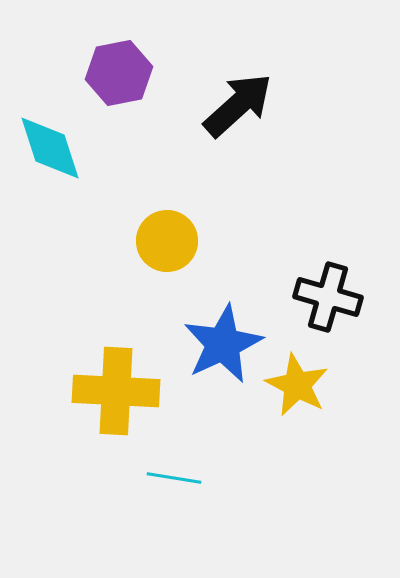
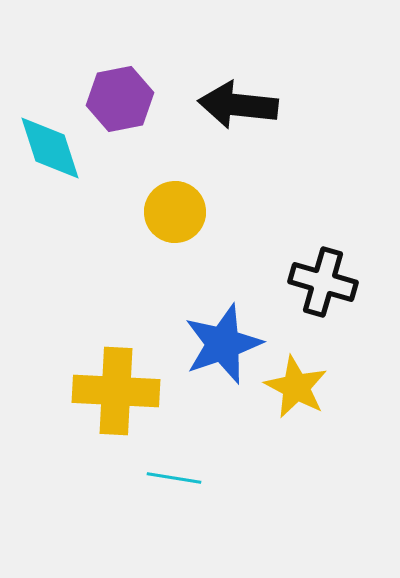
purple hexagon: moved 1 px right, 26 px down
black arrow: rotated 132 degrees counterclockwise
yellow circle: moved 8 px right, 29 px up
black cross: moved 5 px left, 15 px up
blue star: rotated 6 degrees clockwise
yellow star: moved 1 px left, 2 px down
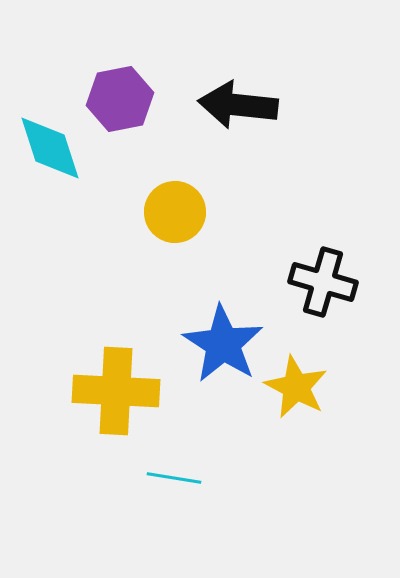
blue star: rotated 20 degrees counterclockwise
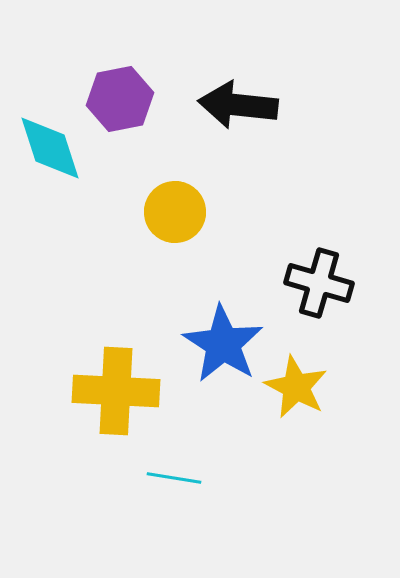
black cross: moved 4 px left, 1 px down
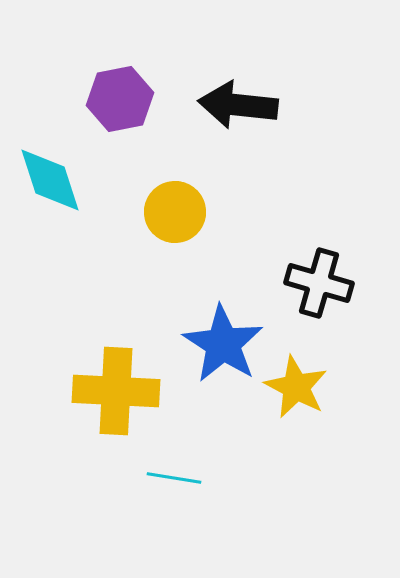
cyan diamond: moved 32 px down
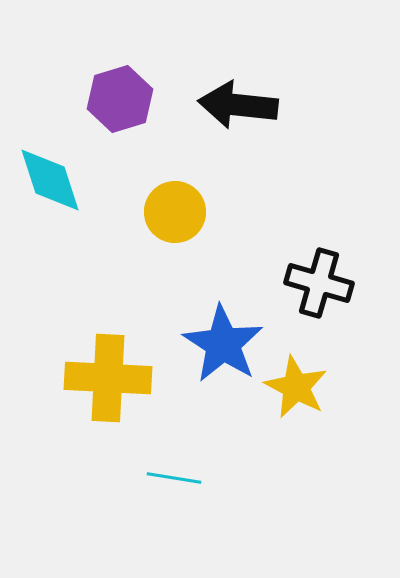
purple hexagon: rotated 6 degrees counterclockwise
yellow cross: moved 8 px left, 13 px up
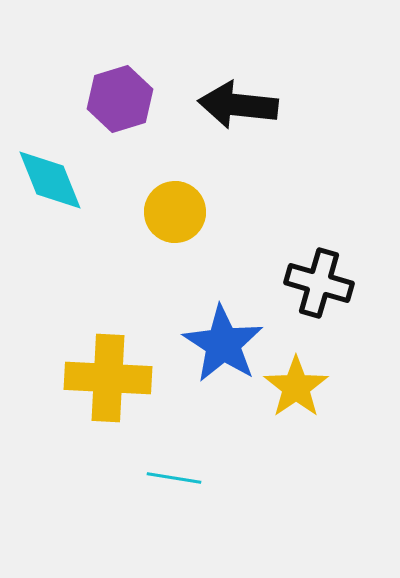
cyan diamond: rotated 4 degrees counterclockwise
yellow star: rotated 10 degrees clockwise
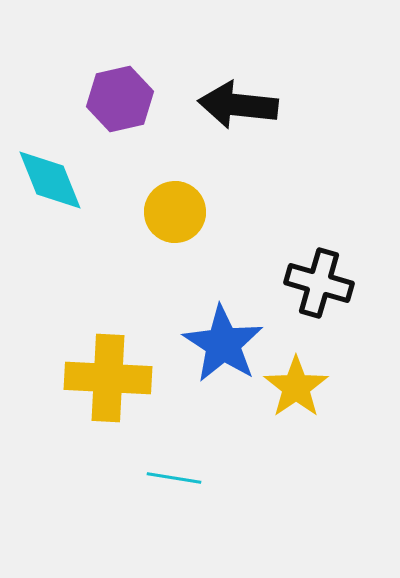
purple hexagon: rotated 4 degrees clockwise
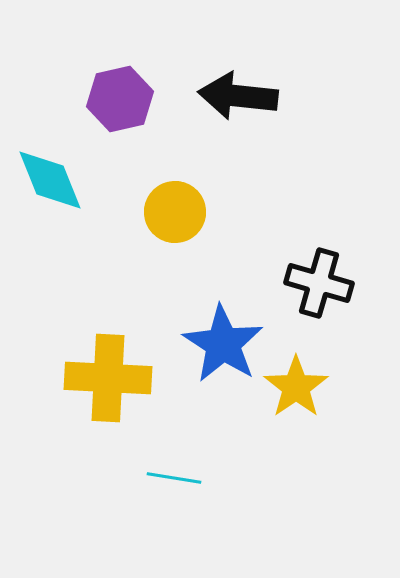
black arrow: moved 9 px up
